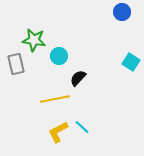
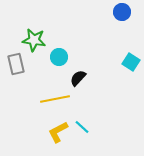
cyan circle: moved 1 px down
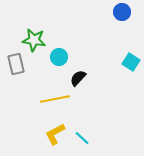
cyan line: moved 11 px down
yellow L-shape: moved 3 px left, 2 px down
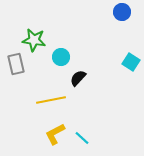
cyan circle: moved 2 px right
yellow line: moved 4 px left, 1 px down
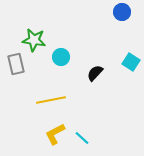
black semicircle: moved 17 px right, 5 px up
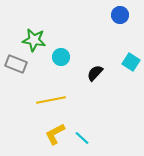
blue circle: moved 2 px left, 3 px down
gray rectangle: rotated 55 degrees counterclockwise
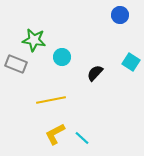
cyan circle: moved 1 px right
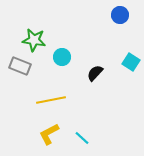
gray rectangle: moved 4 px right, 2 px down
yellow L-shape: moved 6 px left
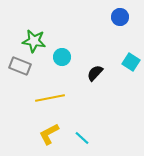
blue circle: moved 2 px down
green star: moved 1 px down
yellow line: moved 1 px left, 2 px up
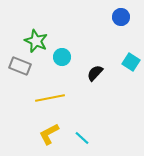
blue circle: moved 1 px right
green star: moved 2 px right; rotated 15 degrees clockwise
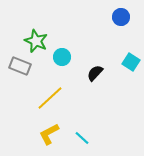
yellow line: rotated 32 degrees counterclockwise
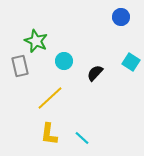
cyan circle: moved 2 px right, 4 px down
gray rectangle: rotated 55 degrees clockwise
yellow L-shape: rotated 55 degrees counterclockwise
